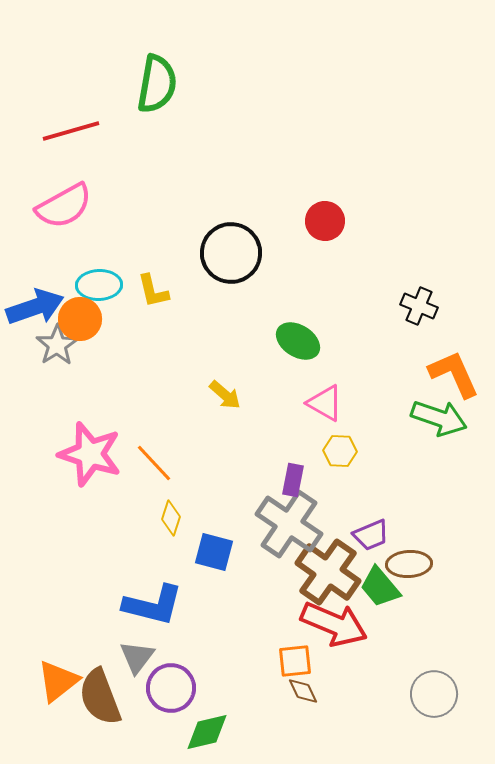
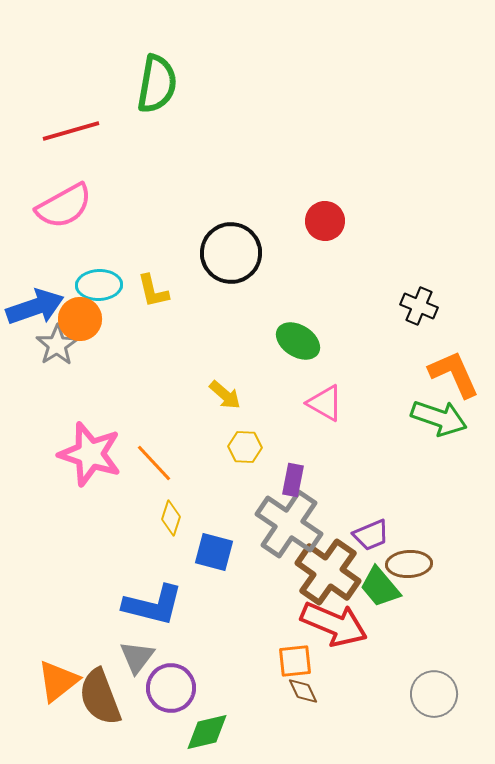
yellow hexagon: moved 95 px left, 4 px up
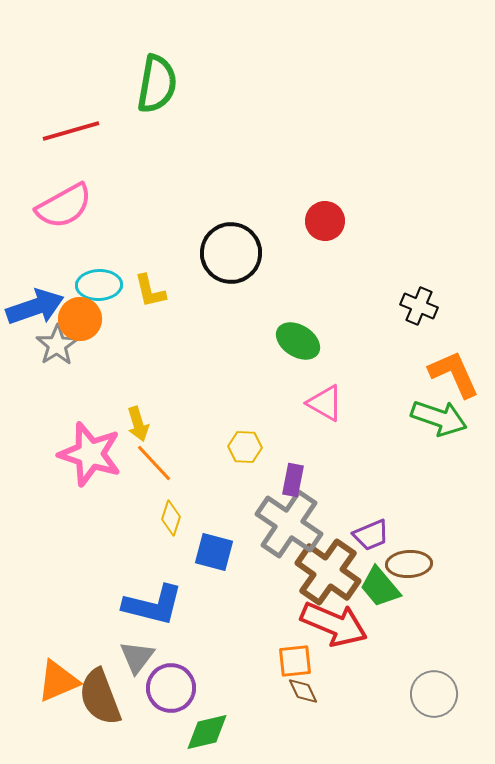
yellow L-shape: moved 3 px left
yellow arrow: moved 87 px left, 29 px down; rotated 32 degrees clockwise
orange triangle: rotated 15 degrees clockwise
